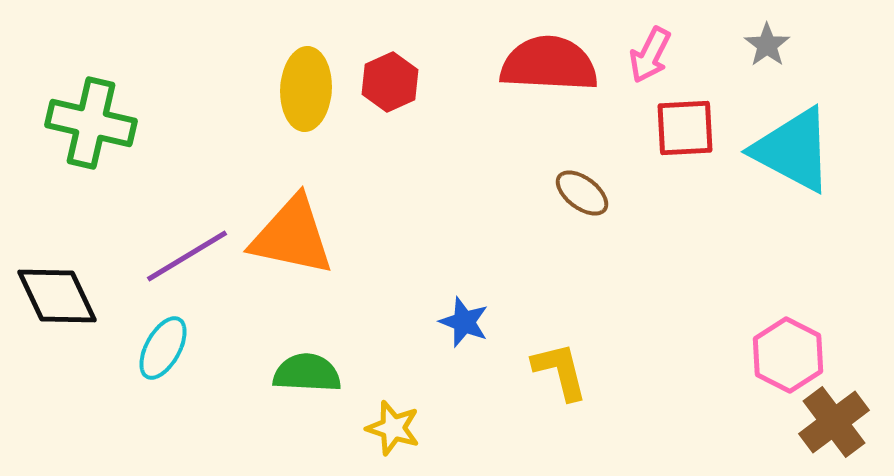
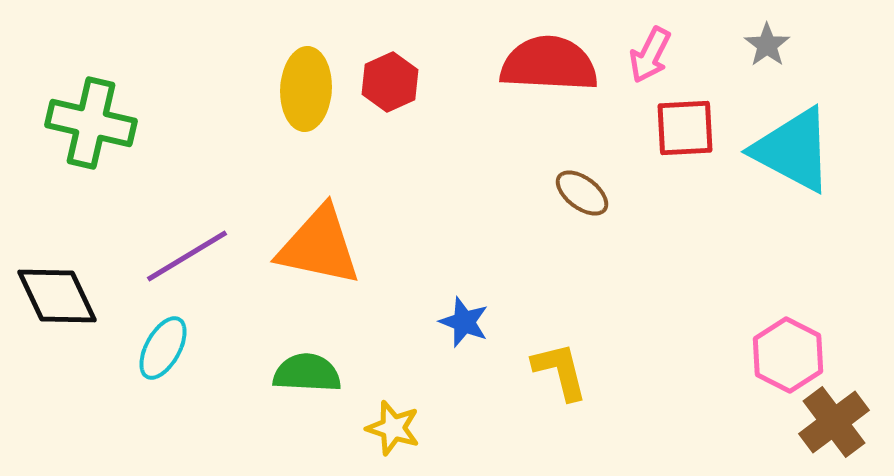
orange triangle: moved 27 px right, 10 px down
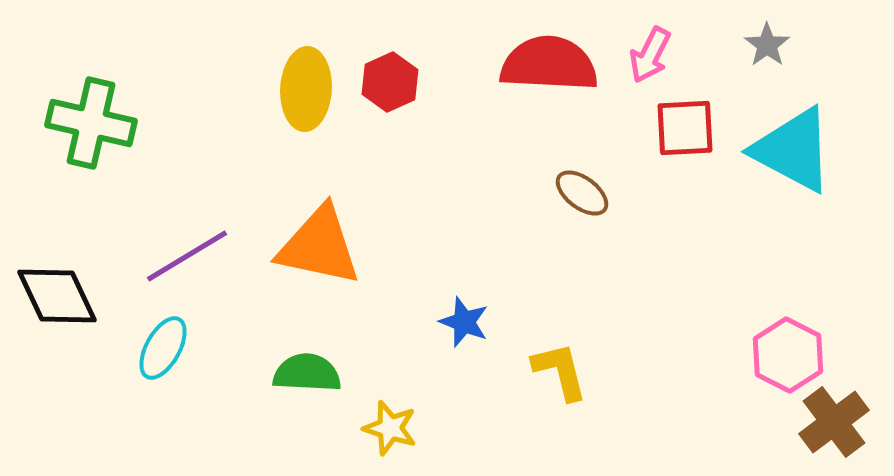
yellow star: moved 3 px left
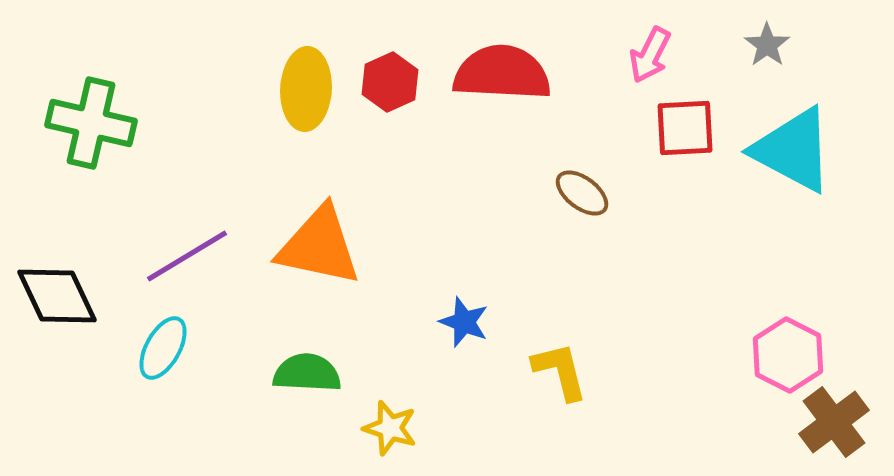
red semicircle: moved 47 px left, 9 px down
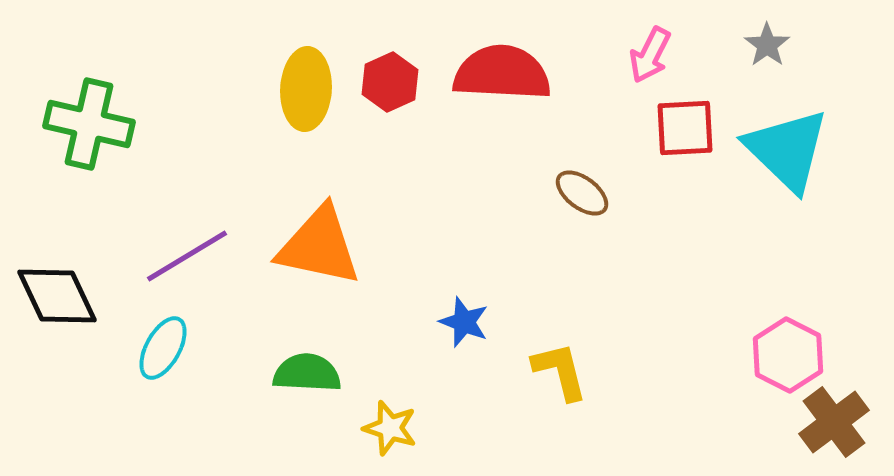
green cross: moved 2 px left, 1 px down
cyan triangle: moved 6 px left; rotated 16 degrees clockwise
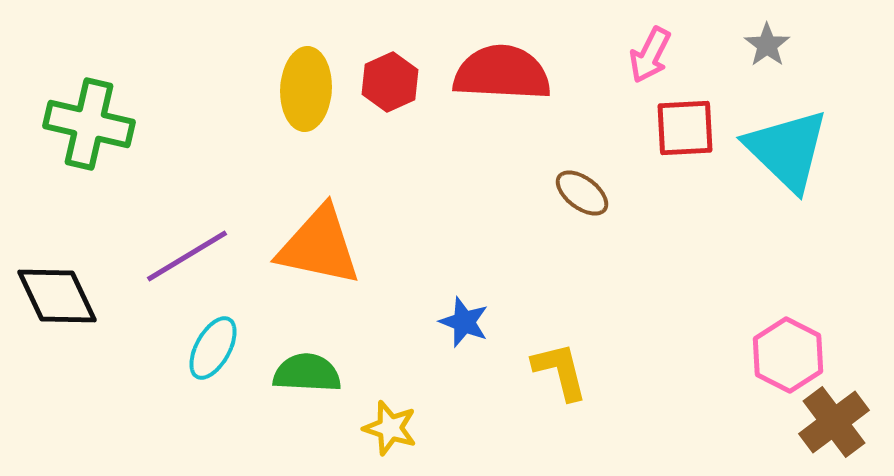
cyan ellipse: moved 50 px right
